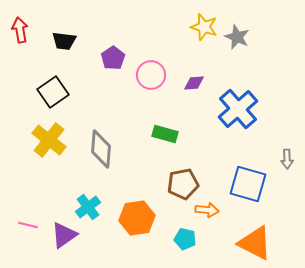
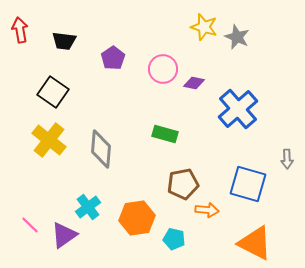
pink circle: moved 12 px right, 6 px up
purple diamond: rotated 15 degrees clockwise
black square: rotated 20 degrees counterclockwise
pink line: moved 2 px right; rotated 30 degrees clockwise
cyan pentagon: moved 11 px left
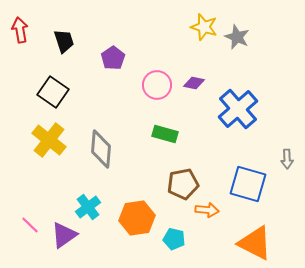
black trapezoid: rotated 115 degrees counterclockwise
pink circle: moved 6 px left, 16 px down
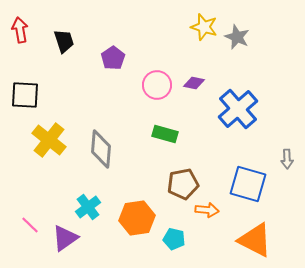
black square: moved 28 px left, 3 px down; rotated 32 degrees counterclockwise
purple triangle: moved 1 px right, 3 px down
orange triangle: moved 3 px up
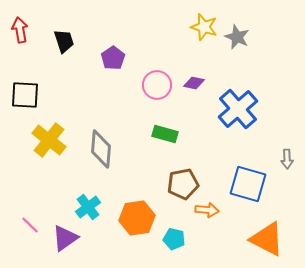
orange triangle: moved 12 px right, 1 px up
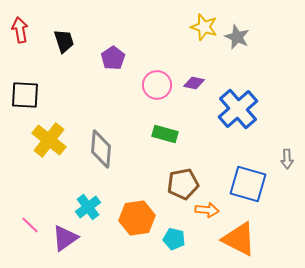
orange triangle: moved 28 px left
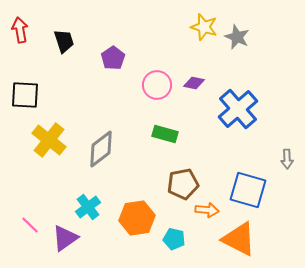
gray diamond: rotated 48 degrees clockwise
blue square: moved 6 px down
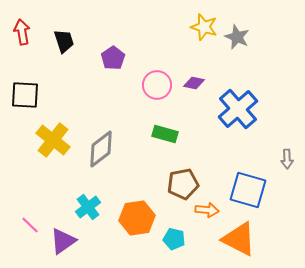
red arrow: moved 2 px right, 2 px down
yellow cross: moved 4 px right
purple triangle: moved 2 px left, 3 px down
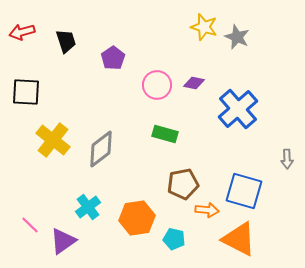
red arrow: rotated 95 degrees counterclockwise
black trapezoid: moved 2 px right
black square: moved 1 px right, 3 px up
blue square: moved 4 px left, 1 px down
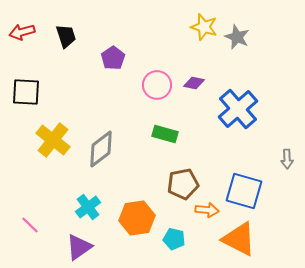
black trapezoid: moved 5 px up
purple triangle: moved 16 px right, 6 px down
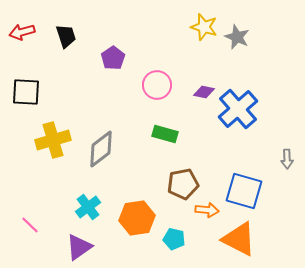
purple diamond: moved 10 px right, 9 px down
yellow cross: rotated 36 degrees clockwise
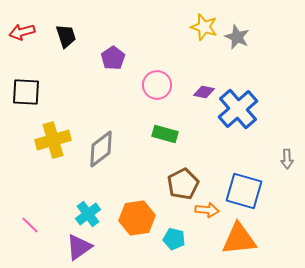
brown pentagon: rotated 16 degrees counterclockwise
cyan cross: moved 7 px down
orange triangle: rotated 33 degrees counterclockwise
